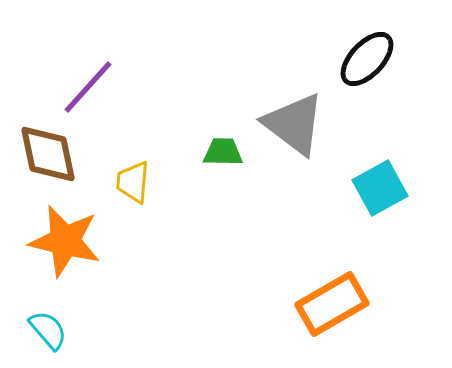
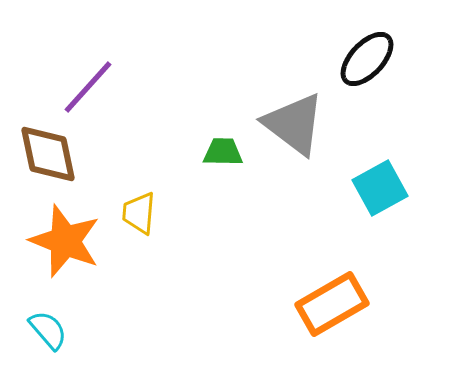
yellow trapezoid: moved 6 px right, 31 px down
orange star: rotated 8 degrees clockwise
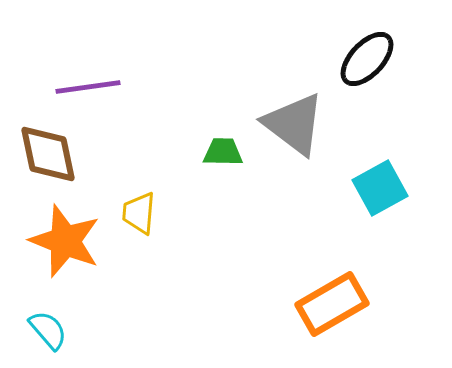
purple line: rotated 40 degrees clockwise
